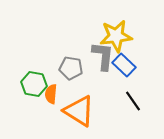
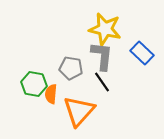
yellow star: moved 11 px left, 7 px up; rotated 20 degrees clockwise
gray L-shape: moved 1 px left
blue rectangle: moved 18 px right, 12 px up
black line: moved 31 px left, 19 px up
orange triangle: rotated 40 degrees clockwise
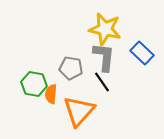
gray L-shape: moved 2 px right, 1 px down
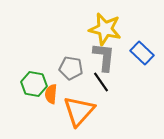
black line: moved 1 px left
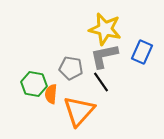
blue rectangle: moved 1 px up; rotated 70 degrees clockwise
gray L-shape: moved 1 px up; rotated 108 degrees counterclockwise
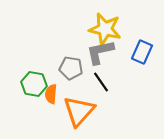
gray L-shape: moved 4 px left, 4 px up
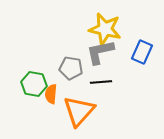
black line: rotated 60 degrees counterclockwise
